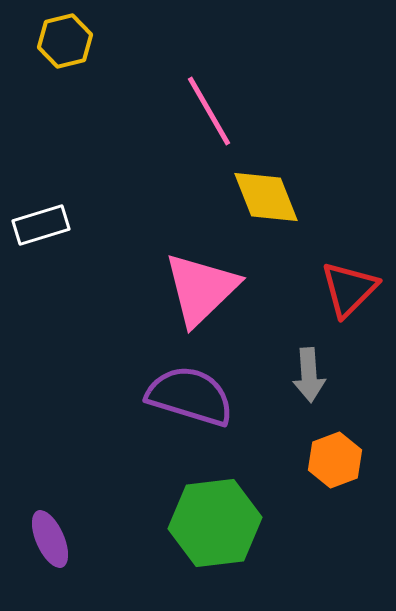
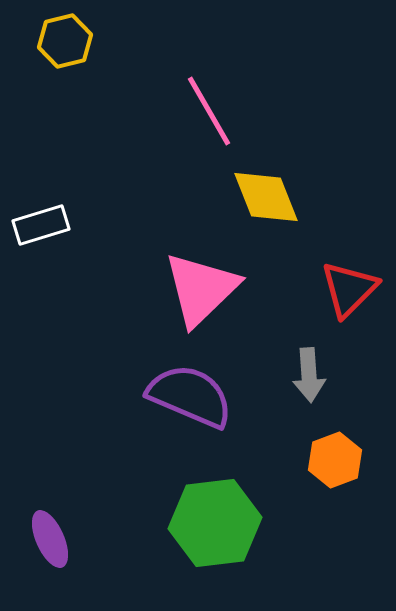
purple semicircle: rotated 6 degrees clockwise
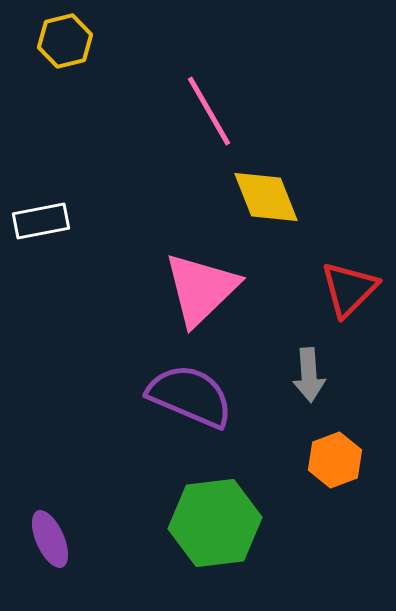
white rectangle: moved 4 px up; rotated 6 degrees clockwise
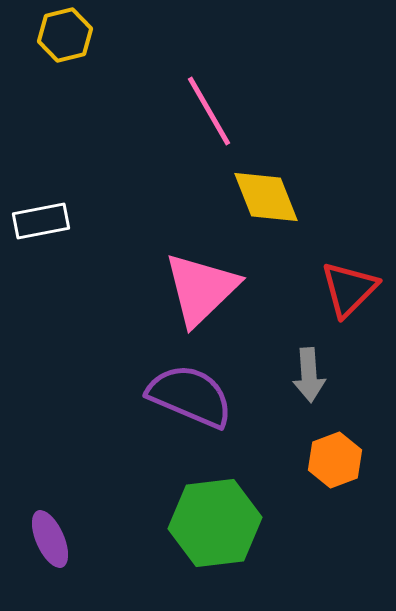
yellow hexagon: moved 6 px up
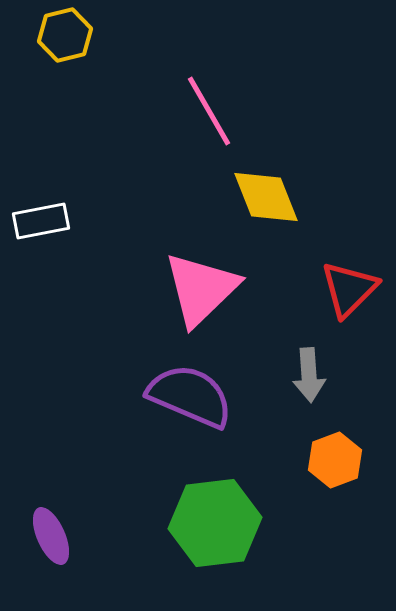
purple ellipse: moved 1 px right, 3 px up
